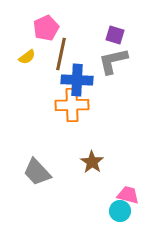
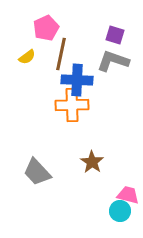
gray L-shape: rotated 32 degrees clockwise
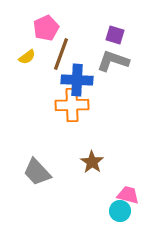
brown line: rotated 8 degrees clockwise
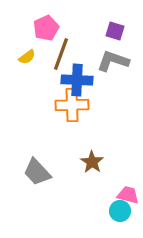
purple square: moved 4 px up
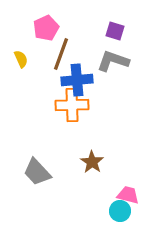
yellow semicircle: moved 6 px left, 2 px down; rotated 78 degrees counterclockwise
blue cross: rotated 8 degrees counterclockwise
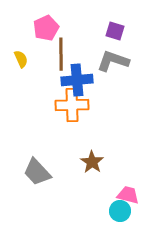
brown line: rotated 20 degrees counterclockwise
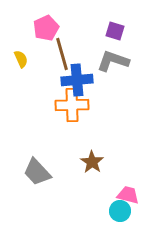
brown line: moved 1 px right; rotated 16 degrees counterclockwise
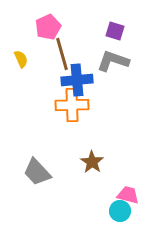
pink pentagon: moved 2 px right, 1 px up
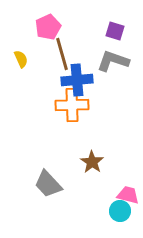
gray trapezoid: moved 11 px right, 12 px down
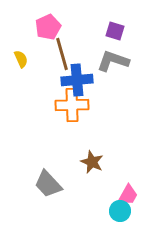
brown star: rotated 10 degrees counterclockwise
pink trapezoid: rotated 105 degrees clockwise
